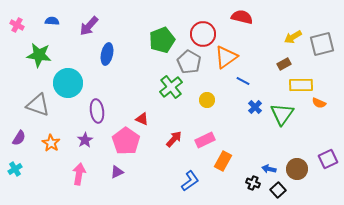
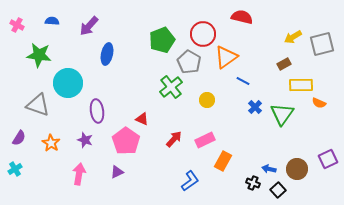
purple star: rotated 21 degrees counterclockwise
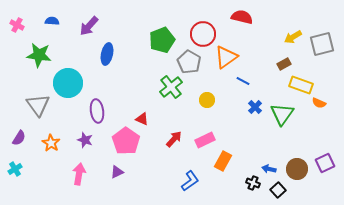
yellow rectangle: rotated 20 degrees clockwise
gray triangle: rotated 35 degrees clockwise
purple square: moved 3 px left, 4 px down
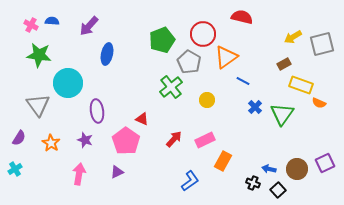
pink cross: moved 14 px right
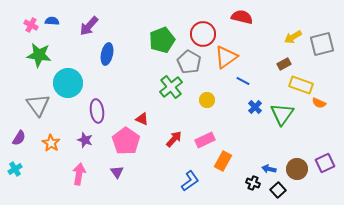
purple triangle: rotated 40 degrees counterclockwise
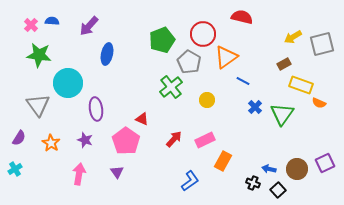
pink cross: rotated 16 degrees clockwise
purple ellipse: moved 1 px left, 2 px up
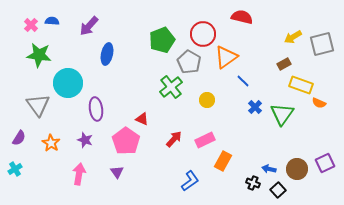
blue line: rotated 16 degrees clockwise
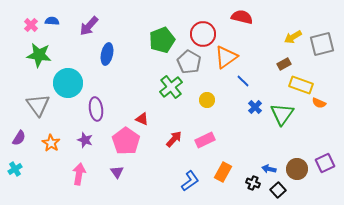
orange rectangle: moved 11 px down
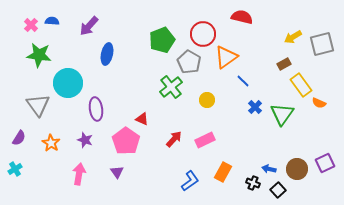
yellow rectangle: rotated 35 degrees clockwise
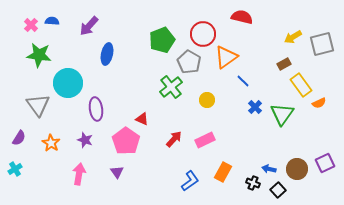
orange semicircle: rotated 48 degrees counterclockwise
